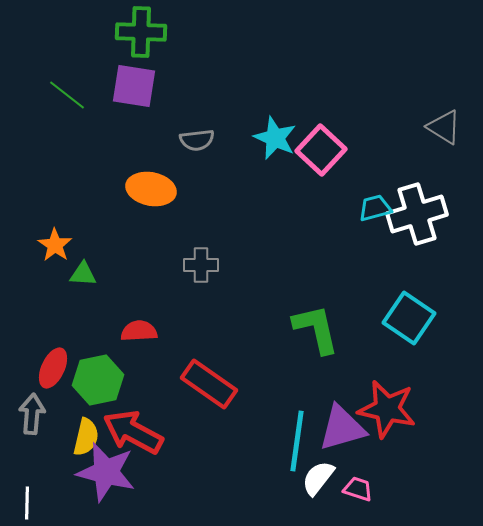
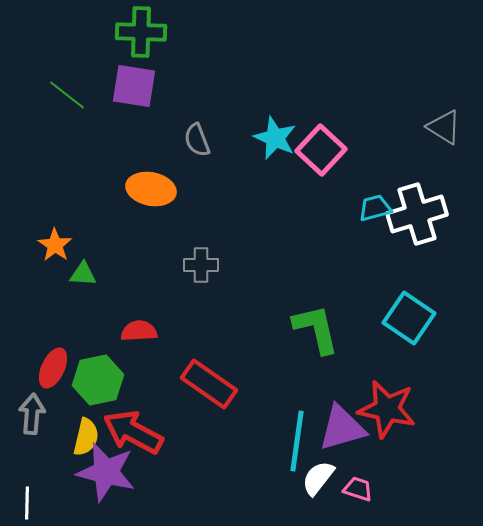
gray semicircle: rotated 76 degrees clockwise
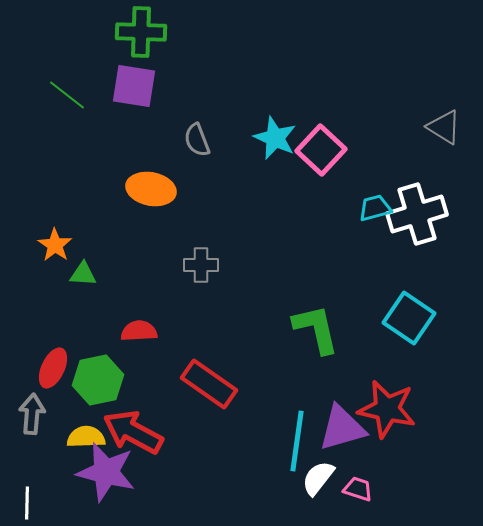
yellow semicircle: rotated 105 degrees counterclockwise
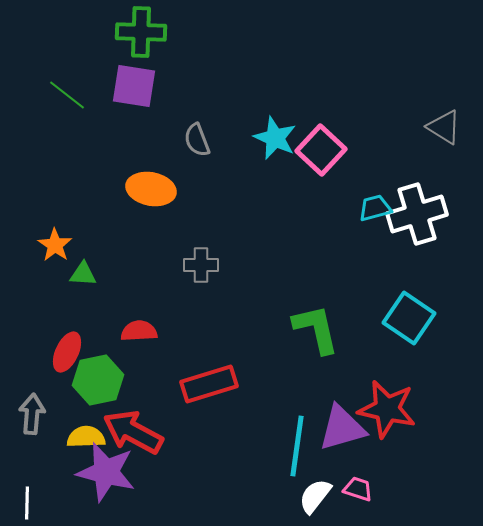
red ellipse: moved 14 px right, 16 px up
red rectangle: rotated 52 degrees counterclockwise
cyan line: moved 5 px down
white semicircle: moved 3 px left, 18 px down
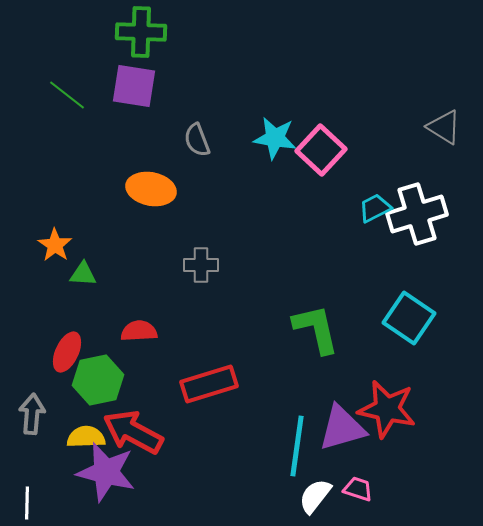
cyan star: rotated 15 degrees counterclockwise
cyan trapezoid: rotated 12 degrees counterclockwise
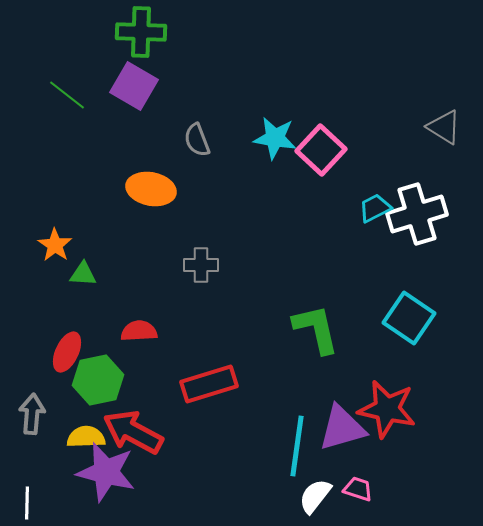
purple square: rotated 21 degrees clockwise
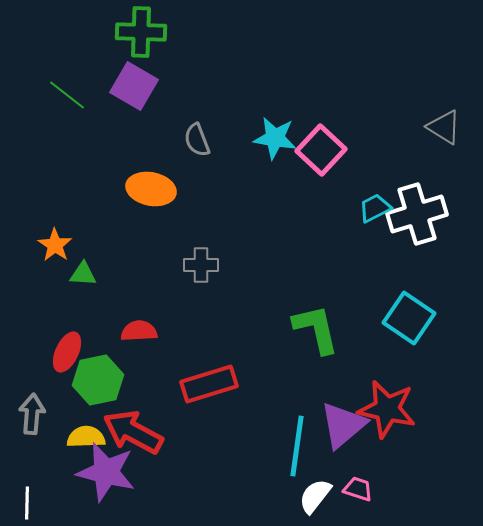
purple triangle: moved 1 px right, 3 px up; rotated 24 degrees counterclockwise
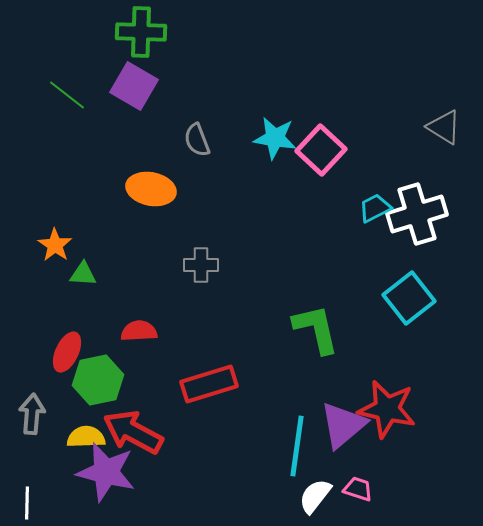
cyan square: moved 20 px up; rotated 18 degrees clockwise
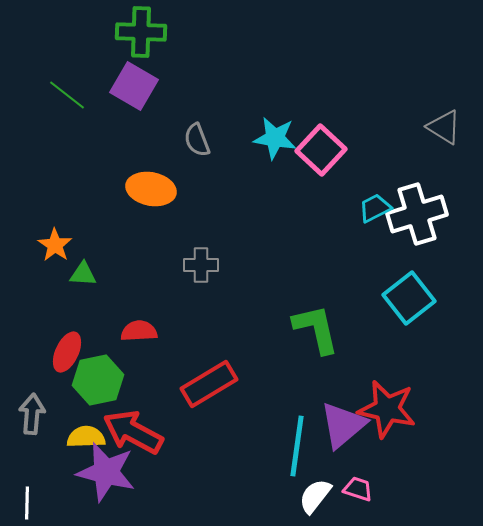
red rectangle: rotated 14 degrees counterclockwise
